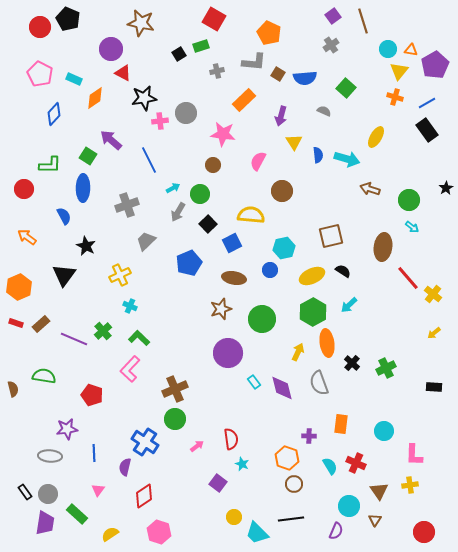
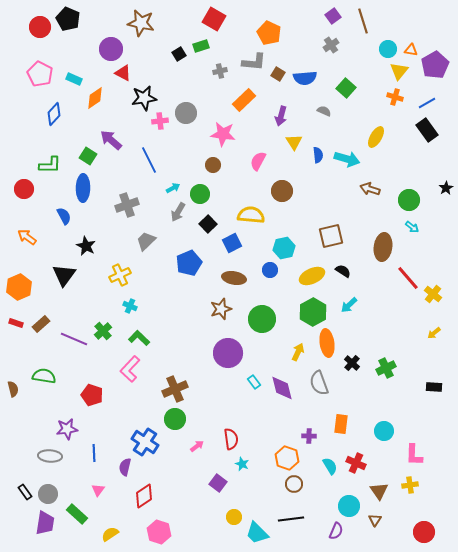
gray cross at (217, 71): moved 3 px right
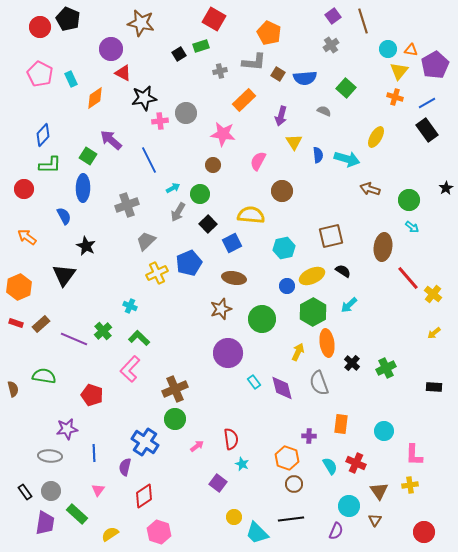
cyan rectangle at (74, 79): moved 3 px left; rotated 42 degrees clockwise
blue diamond at (54, 114): moved 11 px left, 21 px down
blue circle at (270, 270): moved 17 px right, 16 px down
yellow cross at (120, 275): moved 37 px right, 2 px up
gray circle at (48, 494): moved 3 px right, 3 px up
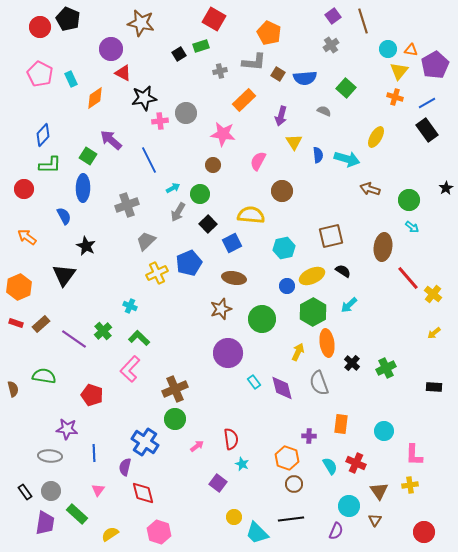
purple line at (74, 339): rotated 12 degrees clockwise
purple star at (67, 429): rotated 15 degrees clockwise
red diamond at (144, 496): moved 1 px left, 3 px up; rotated 70 degrees counterclockwise
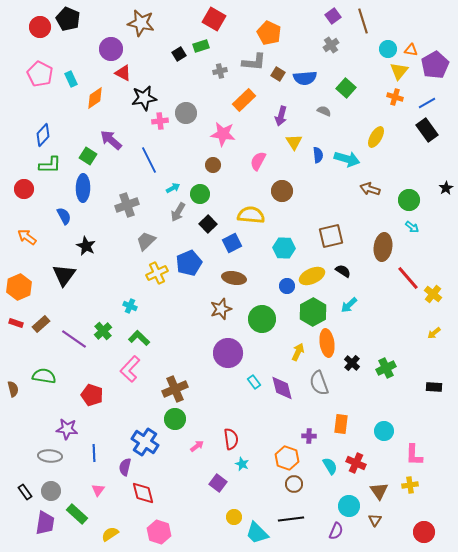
cyan hexagon at (284, 248): rotated 15 degrees clockwise
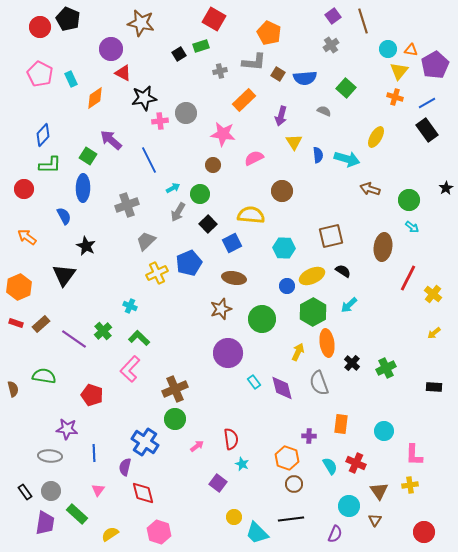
pink semicircle at (258, 161): moved 4 px left, 3 px up; rotated 36 degrees clockwise
red line at (408, 278): rotated 68 degrees clockwise
purple semicircle at (336, 531): moved 1 px left, 3 px down
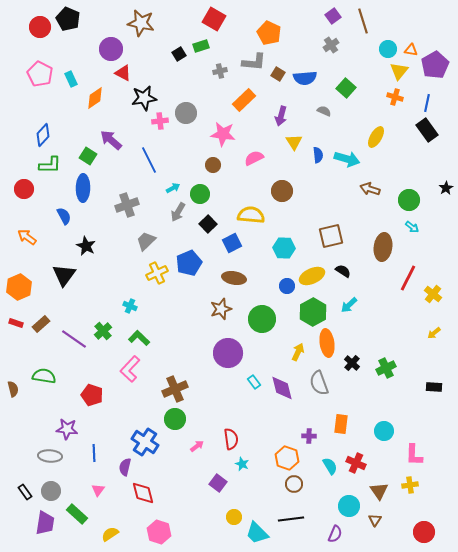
blue line at (427, 103): rotated 48 degrees counterclockwise
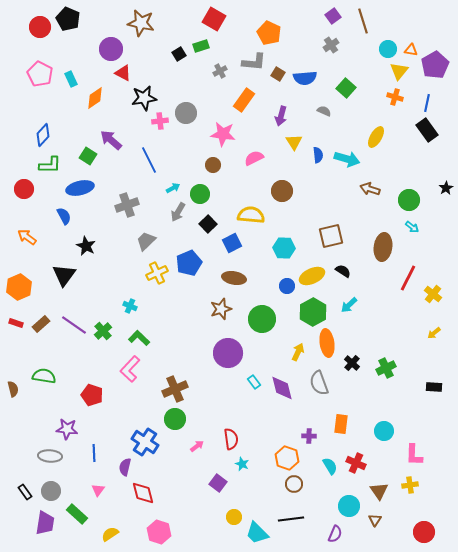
gray cross at (220, 71): rotated 16 degrees counterclockwise
orange rectangle at (244, 100): rotated 10 degrees counterclockwise
blue ellipse at (83, 188): moved 3 px left; rotated 76 degrees clockwise
purple line at (74, 339): moved 14 px up
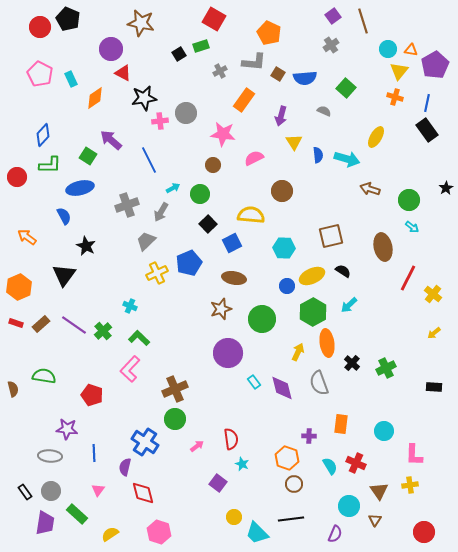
red circle at (24, 189): moved 7 px left, 12 px up
gray arrow at (178, 212): moved 17 px left
brown ellipse at (383, 247): rotated 20 degrees counterclockwise
